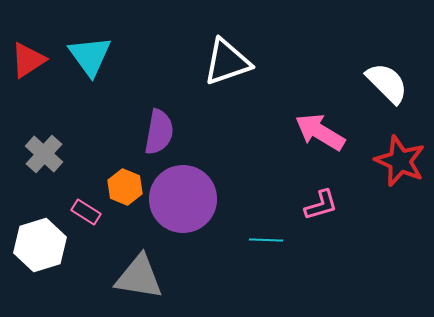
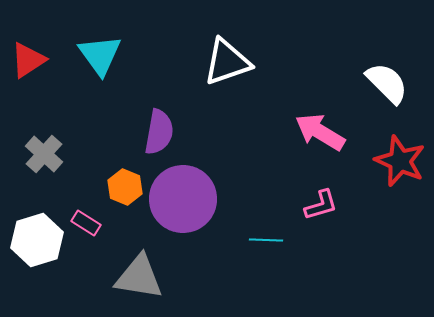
cyan triangle: moved 10 px right, 1 px up
pink rectangle: moved 11 px down
white hexagon: moved 3 px left, 5 px up
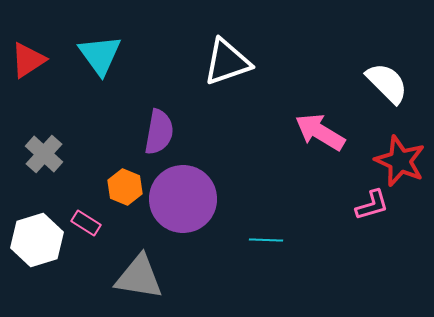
pink L-shape: moved 51 px right
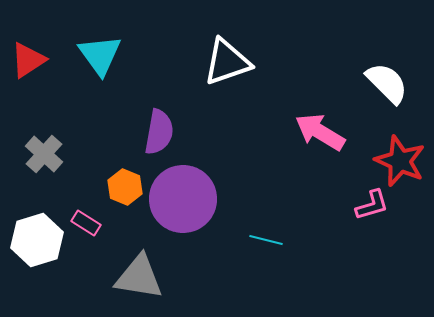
cyan line: rotated 12 degrees clockwise
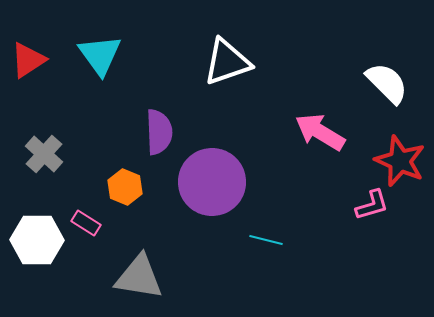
purple semicircle: rotated 12 degrees counterclockwise
purple circle: moved 29 px right, 17 px up
white hexagon: rotated 18 degrees clockwise
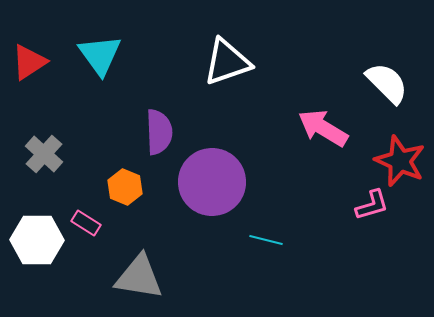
red triangle: moved 1 px right, 2 px down
pink arrow: moved 3 px right, 4 px up
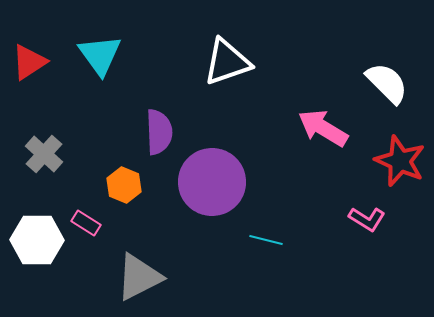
orange hexagon: moved 1 px left, 2 px up
pink L-shape: moved 5 px left, 14 px down; rotated 48 degrees clockwise
gray triangle: rotated 36 degrees counterclockwise
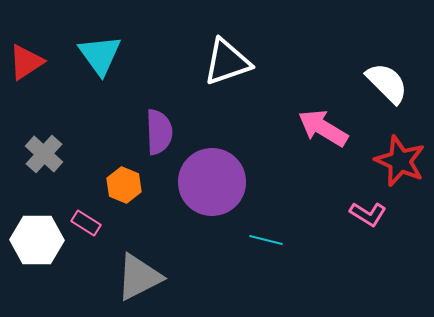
red triangle: moved 3 px left
pink L-shape: moved 1 px right, 5 px up
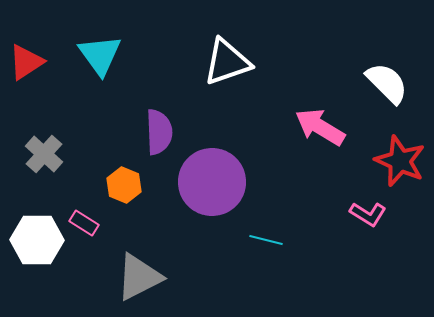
pink arrow: moved 3 px left, 1 px up
pink rectangle: moved 2 px left
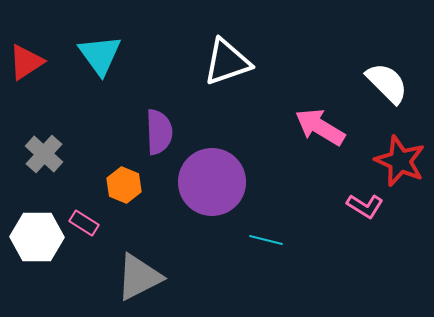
pink L-shape: moved 3 px left, 8 px up
white hexagon: moved 3 px up
